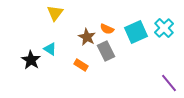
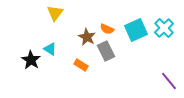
cyan square: moved 2 px up
purple line: moved 2 px up
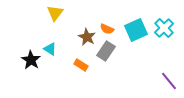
gray rectangle: rotated 60 degrees clockwise
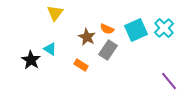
gray rectangle: moved 2 px right, 1 px up
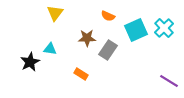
orange semicircle: moved 1 px right, 13 px up
brown star: moved 1 px down; rotated 30 degrees counterclockwise
cyan triangle: rotated 24 degrees counterclockwise
black star: moved 1 px left, 2 px down; rotated 12 degrees clockwise
orange rectangle: moved 9 px down
purple line: rotated 18 degrees counterclockwise
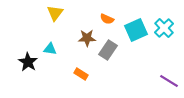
orange semicircle: moved 1 px left, 3 px down
black star: moved 2 px left; rotated 12 degrees counterclockwise
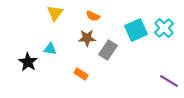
orange semicircle: moved 14 px left, 3 px up
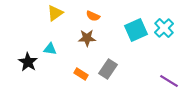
yellow triangle: rotated 18 degrees clockwise
gray rectangle: moved 19 px down
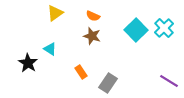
cyan square: rotated 20 degrees counterclockwise
brown star: moved 5 px right, 2 px up; rotated 18 degrees clockwise
cyan triangle: rotated 24 degrees clockwise
black star: moved 1 px down
gray rectangle: moved 14 px down
orange rectangle: moved 2 px up; rotated 24 degrees clockwise
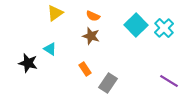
cyan square: moved 5 px up
brown star: moved 1 px left
black star: rotated 18 degrees counterclockwise
orange rectangle: moved 4 px right, 3 px up
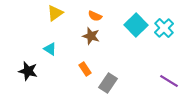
orange semicircle: moved 2 px right
black star: moved 8 px down
